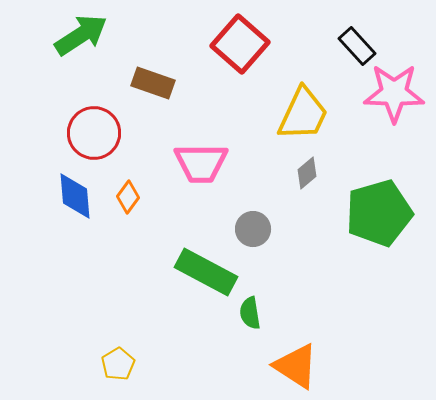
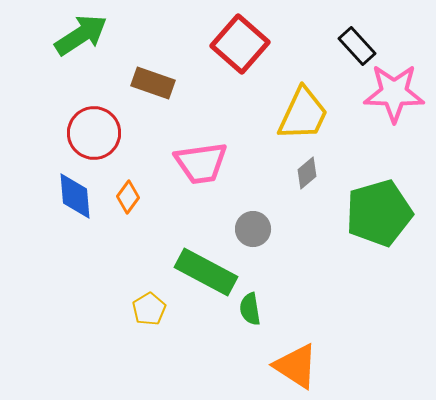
pink trapezoid: rotated 8 degrees counterclockwise
green semicircle: moved 4 px up
yellow pentagon: moved 31 px right, 55 px up
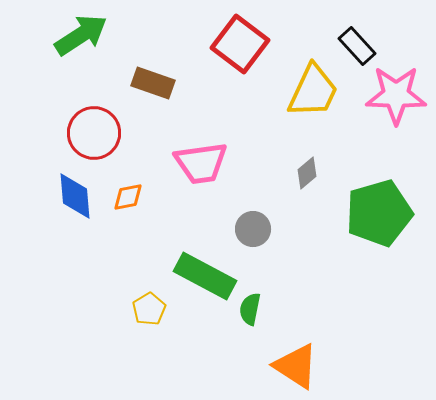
red square: rotated 4 degrees counterclockwise
pink star: moved 2 px right, 2 px down
yellow trapezoid: moved 10 px right, 23 px up
orange diamond: rotated 44 degrees clockwise
green rectangle: moved 1 px left, 4 px down
green semicircle: rotated 20 degrees clockwise
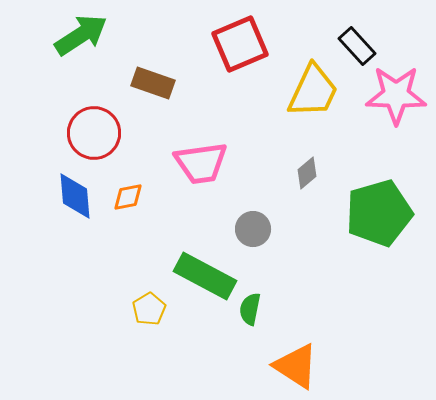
red square: rotated 30 degrees clockwise
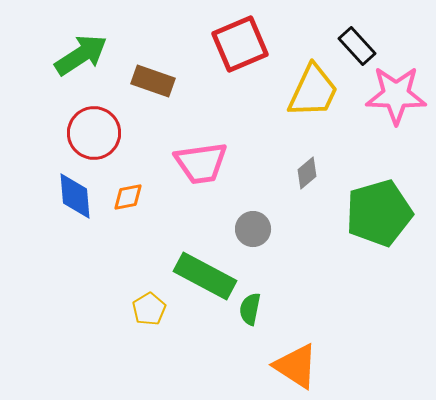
green arrow: moved 20 px down
brown rectangle: moved 2 px up
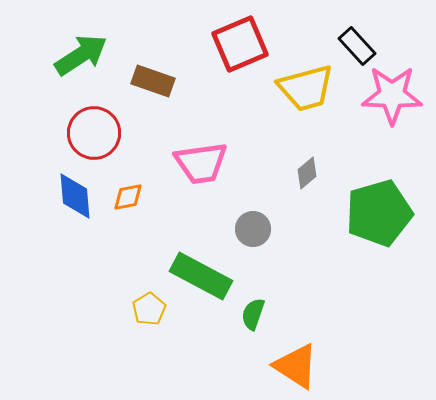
yellow trapezoid: moved 7 px left, 3 px up; rotated 50 degrees clockwise
pink star: moved 4 px left
green rectangle: moved 4 px left
green semicircle: moved 3 px right, 5 px down; rotated 8 degrees clockwise
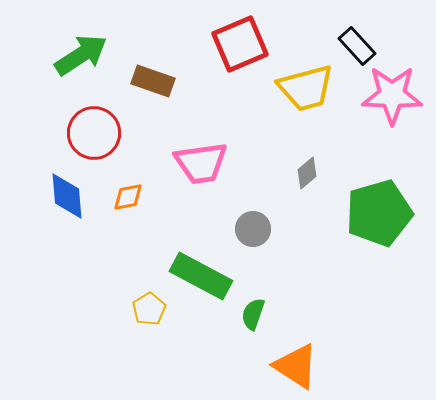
blue diamond: moved 8 px left
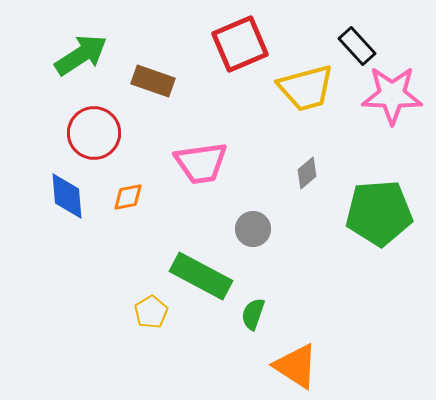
green pentagon: rotated 12 degrees clockwise
yellow pentagon: moved 2 px right, 3 px down
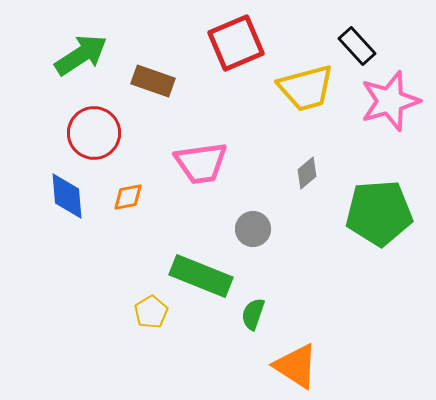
red square: moved 4 px left, 1 px up
pink star: moved 2 px left, 6 px down; rotated 18 degrees counterclockwise
green rectangle: rotated 6 degrees counterclockwise
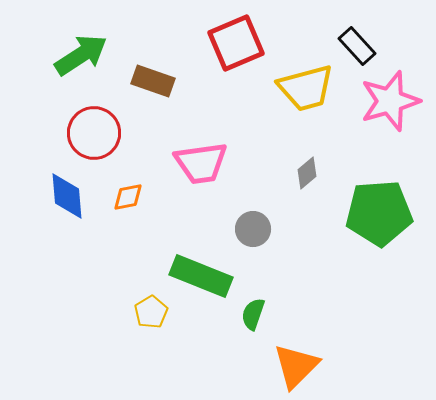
orange triangle: rotated 42 degrees clockwise
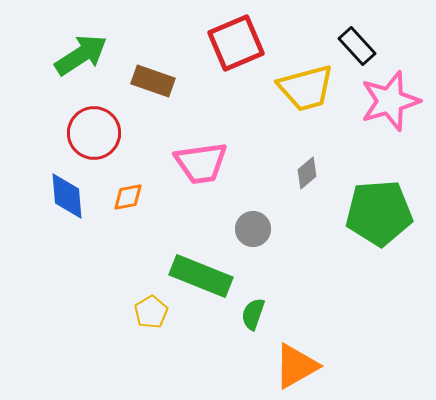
orange triangle: rotated 15 degrees clockwise
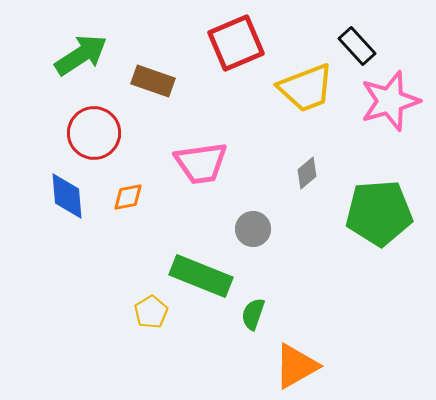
yellow trapezoid: rotated 6 degrees counterclockwise
